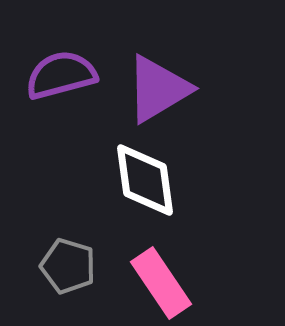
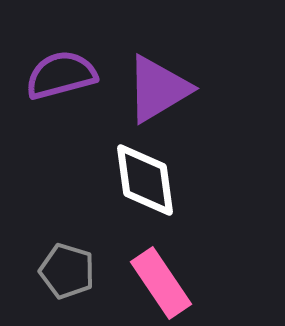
gray pentagon: moved 1 px left, 5 px down
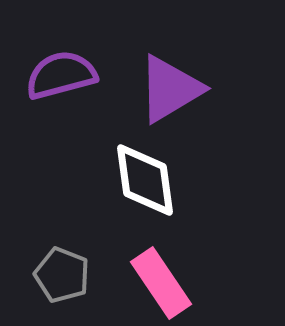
purple triangle: moved 12 px right
gray pentagon: moved 5 px left, 4 px down; rotated 4 degrees clockwise
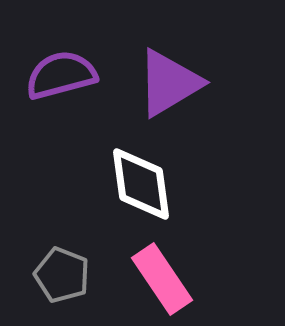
purple triangle: moved 1 px left, 6 px up
white diamond: moved 4 px left, 4 px down
pink rectangle: moved 1 px right, 4 px up
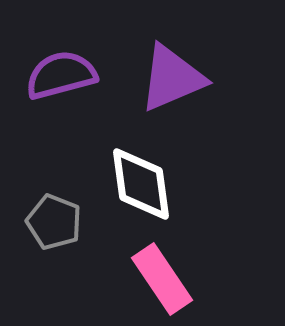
purple triangle: moved 3 px right, 5 px up; rotated 8 degrees clockwise
gray pentagon: moved 8 px left, 53 px up
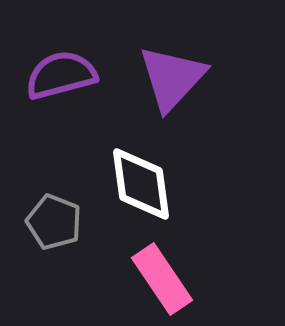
purple triangle: rotated 24 degrees counterclockwise
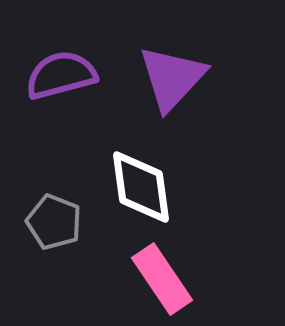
white diamond: moved 3 px down
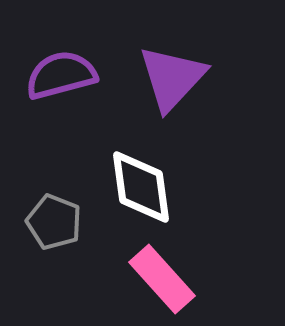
pink rectangle: rotated 8 degrees counterclockwise
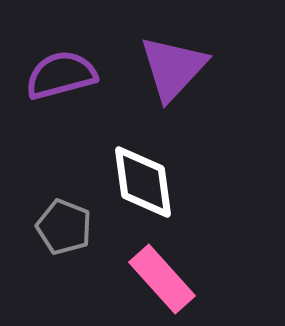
purple triangle: moved 1 px right, 10 px up
white diamond: moved 2 px right, 5 px up
gray pentagon: moved 10 px right, 5 px down
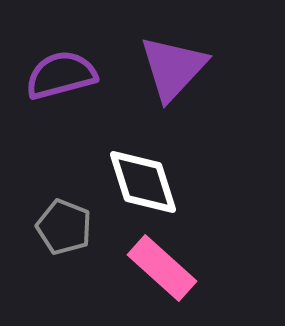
white diamond: rotated 10 degrees counterclockwise
pink rectangle: moved 11 px up; rotated 6 degrees counterclockwise
